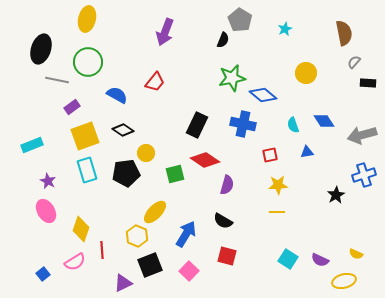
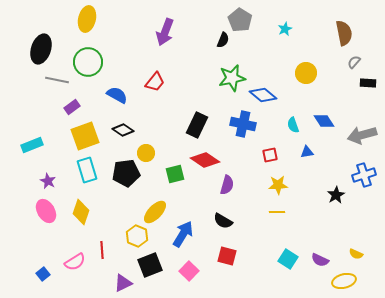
yellow diamond at (81, 229): moved 17 px up
blue arrow at (186, 234): moved 3 px left
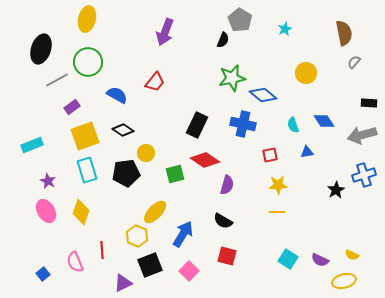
gray line at (57, 80): rotated 40 degrees counterclockwise
black rectangle at (368, 83): moved 1 px right, 20 px down
black star at (336, 195): moved 5 px up
yellow semicircle at (356, 254): moved 4 px left, 1 px down
pink semicircle at (75, 262): rotated 100 degrees clockwise
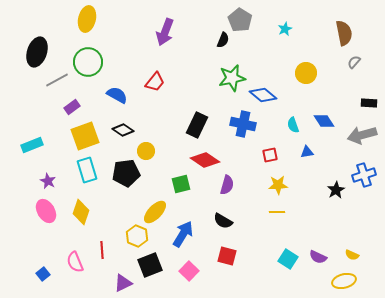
black ellipse at (41, 49): moved 4 px left, 3 px down
yellow circle at (146, 153): moved 2 px up
green square at (175, 174): moved 6 px right, 10 px down
purple semicircle at (320, 260): moved 2 px left, 3 px up
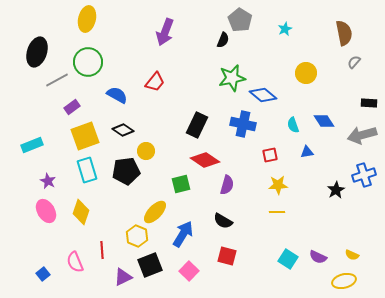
black pentagon at (126, 173): moved 2 px up
purple triangle at (123, 283): moved 6 px up
